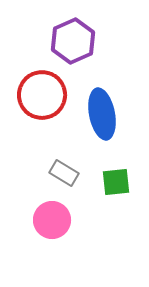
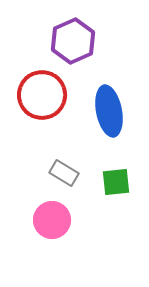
blue ellipse: moved 7 px right, 3 px up
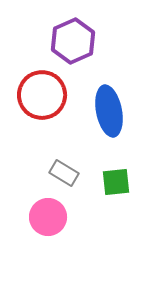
pink circle: moved 4 px left, 3 px up
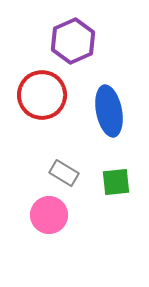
pink circle: moved 1 px right, 2 px up
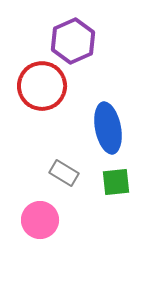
red circle: moved 9 px up
blue ellipse: moved 1 px left, 17 px down
pink circle: moved 9 px left, 5 px down
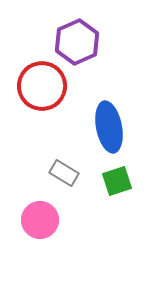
purple hexagon: moved 4 px right, 1 px down
blue ellipse: moved 1 px right, 1 px up
green square: moved 1 px right, 1 px up; rotated 12 degrees counterclockwise
